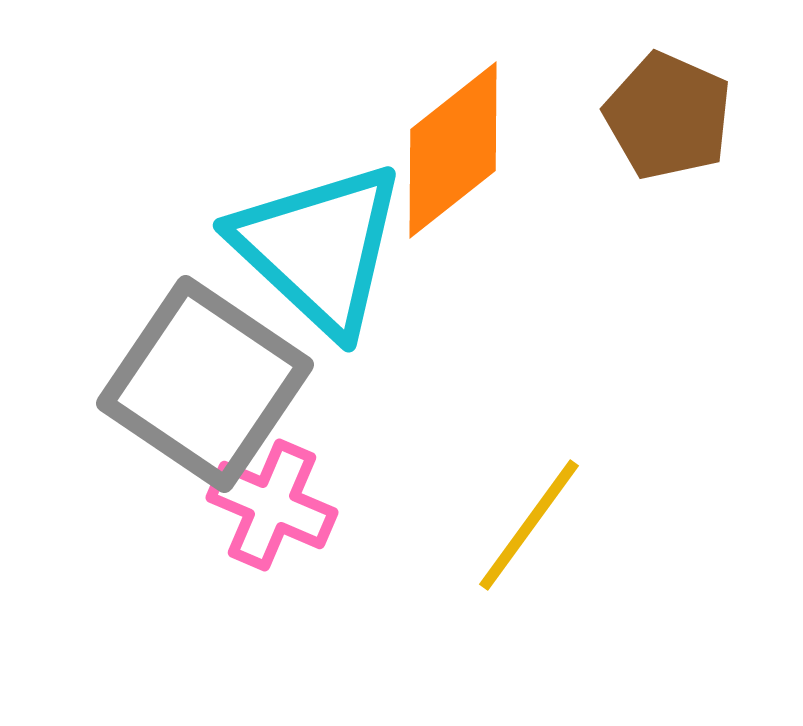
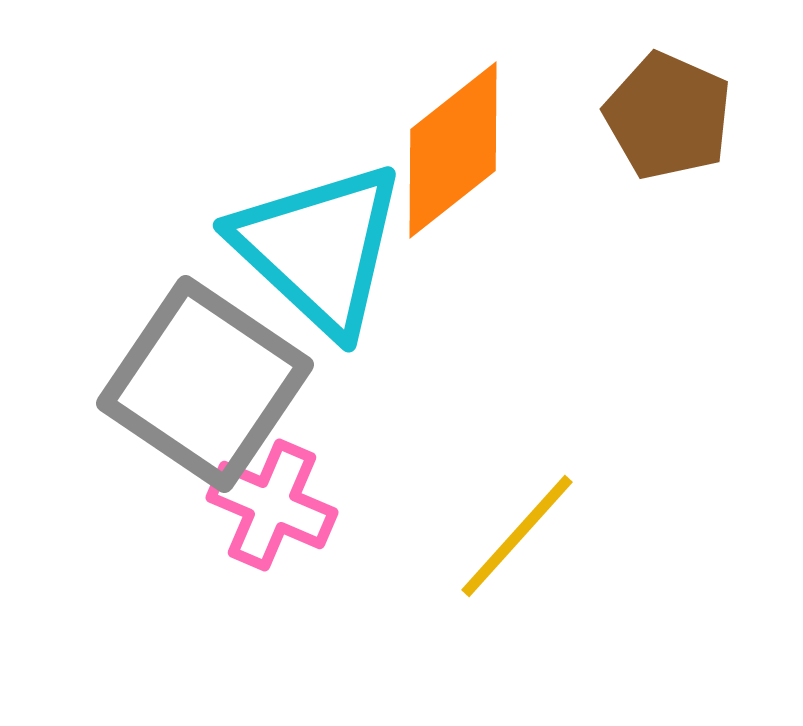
yellow line: moved 12 px left, 11 px down; rotated 6 degrees clockwise
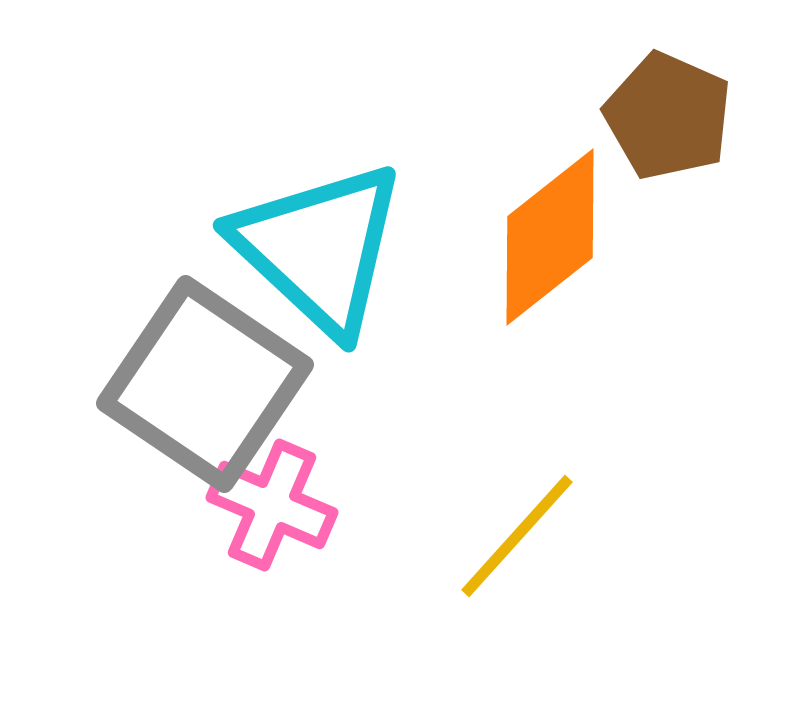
orange diamond: moved 97 px right, 87 px down
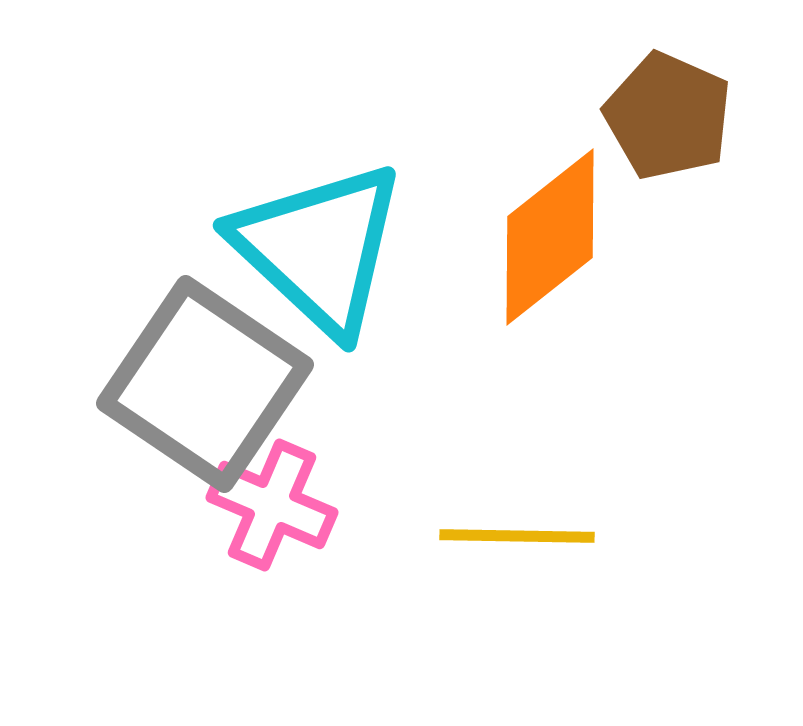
yellow line: rotated 49 degrees clockwise
